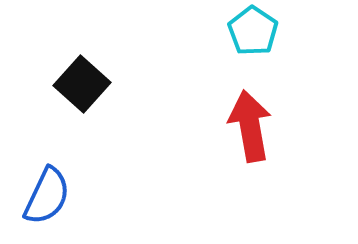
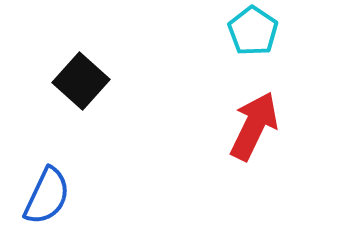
black square: moved 1 px left, 3 px up
red arrow: moved 4 px right; rotated 36 degrees clockwise
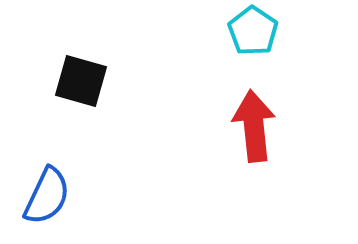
black square: rotated 26 degrees counterclockwise
red arrow: rotated 32 degrees counterclockwise
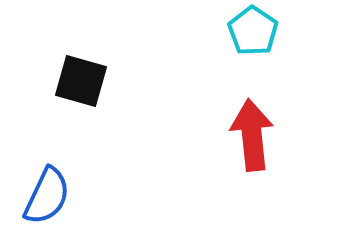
red arrow: moved 2 px left, 9 px down
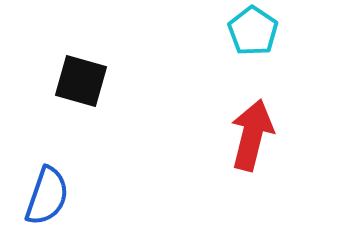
red arrow: rotated 20 degrees clockwise
blue semicircle: rotated 6 degrees counterclockwise
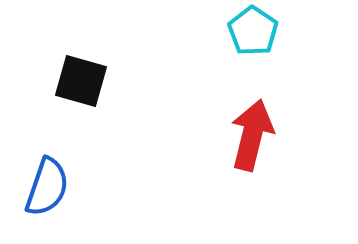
blue semicircle: moved 9 px up
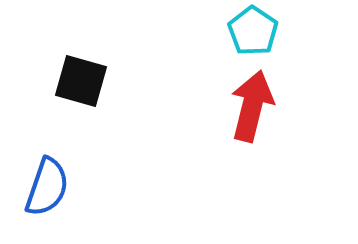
red arrow: moved 29 px up
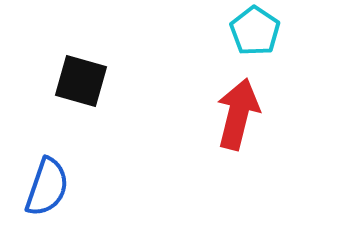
cyan pentagon: moved 2 px right
red arrow: moved 14 px left, 8 px down
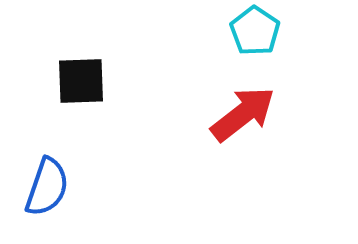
black square: rotated 18 degrees counterclockwise
red arrow: moved 5 px right; rotated 38 degrees clockwise
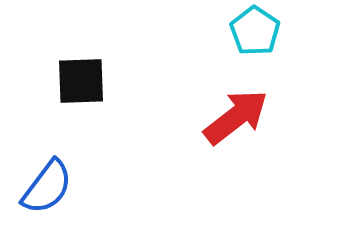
red arrow: moved 7 px left, 3 px down
blue semicircle: rotated 18 degrees clockwise
